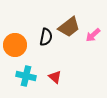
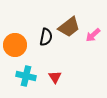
red triangle: rotated 16 degrees clockwise
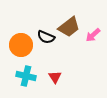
black semicircle: rotated 102 degrees clockwise
orange circle: moved 6 px right
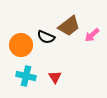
brown trapezoid: moved 1 px up
pink arrow: moved 1 px left
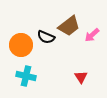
red triangle: moved 26 px right
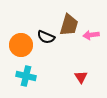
brown trapezoid: moved 1 px up; rotated 35 degrees counterclockwise
pink arrow: moved 1 px left; rotated 35 degrees clockwise
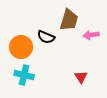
brown trapezoid: moved 5 px up
orange circle: moved 2 px down
cyan cross: moved 2 px left, 1 px up
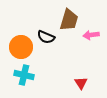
red triangle: moved 6 px down
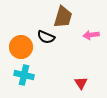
brown trapezoid: moved 6 px left, 3 px up
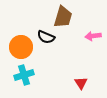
pink arrow: moved 2 px right, 1 px down
cyan cross: rotated 30 degrees counterclockwise
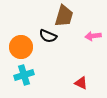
brown trapezoid: moved 1 px right, 1 px up
black semicircle: moved 2 px right, 1 px up
red triangle: rotated 32 degrees counterclockwise
